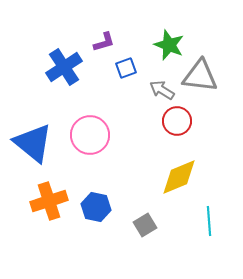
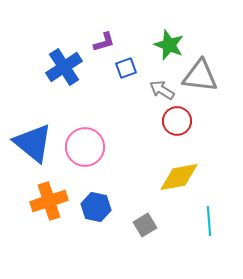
pink circle: moved 5 px left, 12 px down
yellow diamond: rotated 12 degrees clockwise
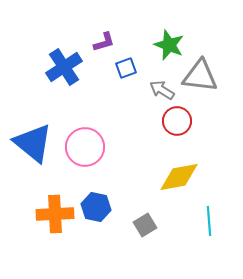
orange cross: moved 6 px right, 13 px down; rotated 15 degrees clockwise
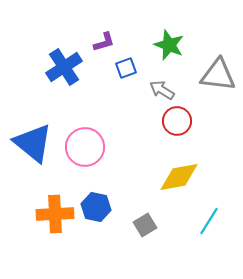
gray triangle: moved 18 px right, 1 px up
cyan line: rotated 36 degrees clockwise
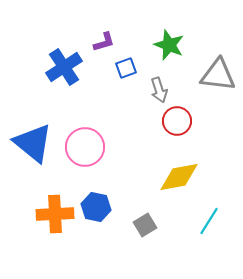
gray arrow: moved 3 px left; rotated 140 degrees counterclockwise
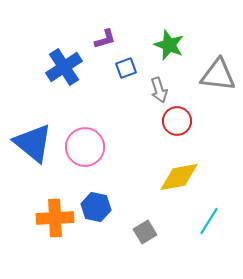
purple L-shape: moved 1 px right, 3 px up
orange cross: moved 4 px down
gray square: moved 7 px down
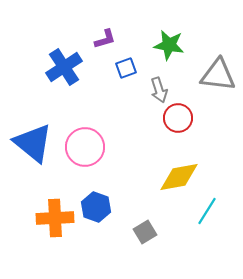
green star: rotated 12 degrees counterclockwise
red circle: moved 1 px right, 3 px up
blue hexagon: rotated 8 degrees clockwise
cyan line: moved 2 px left, 10 px up
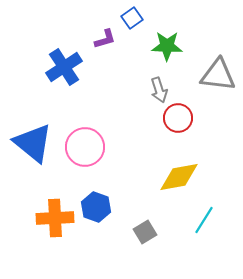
green star: moved 2 px left, 1 px down; rotated 8 degrees counterclockwise
blue square: moved 6 px right, 50 px up; rotated 15 degrees counterclockwise
cyan line: moved 3 px left, 9 px down
